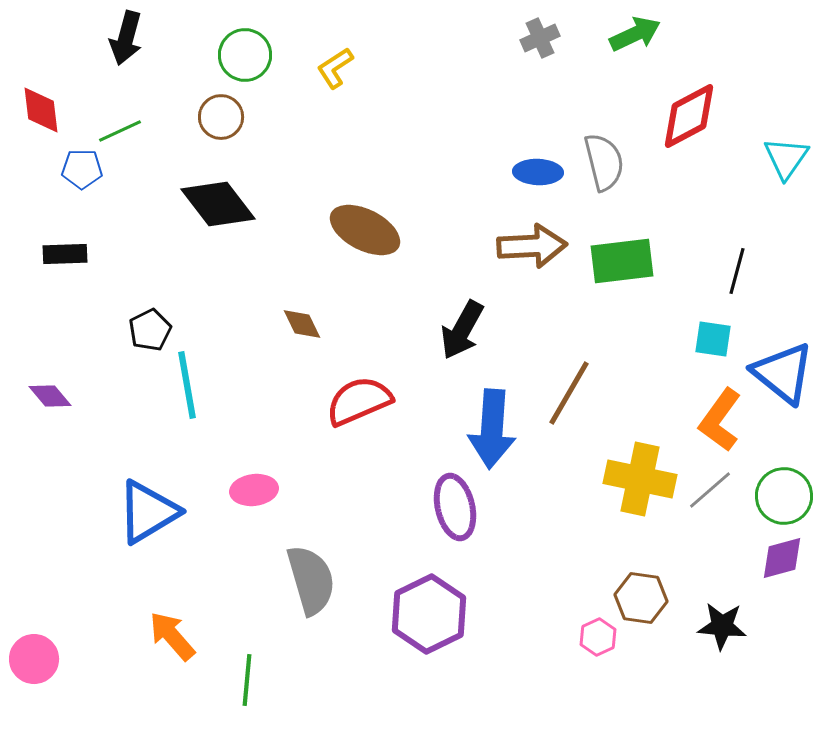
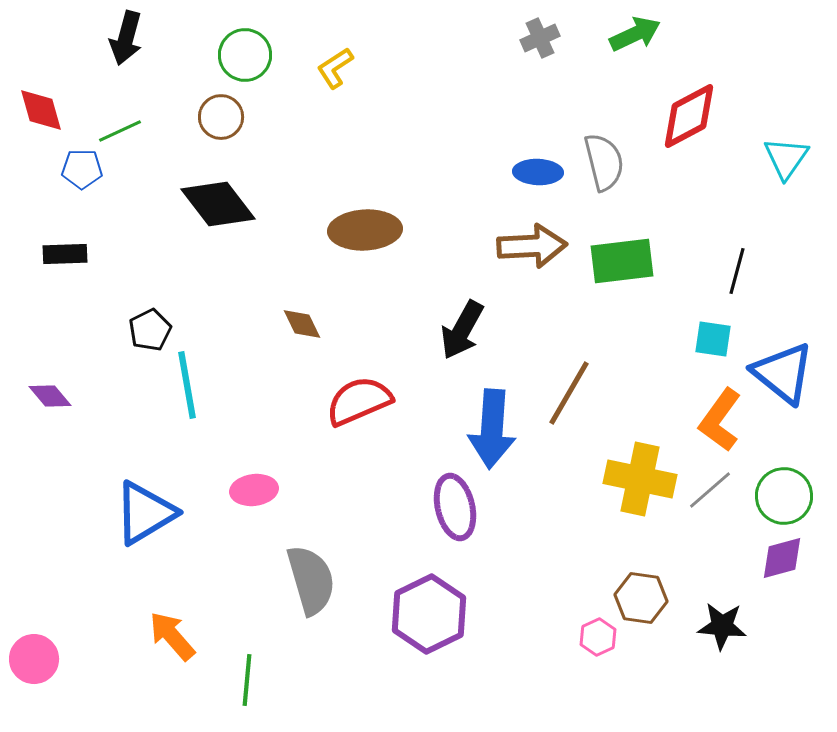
red diamond at (41, 110): rotated 9 degrees counterclockwise
brown ellipse at (365, 230): rotated 30 degrees counterclockwise
blue triangle at (148, 512): moved 3 px left, 1 px down
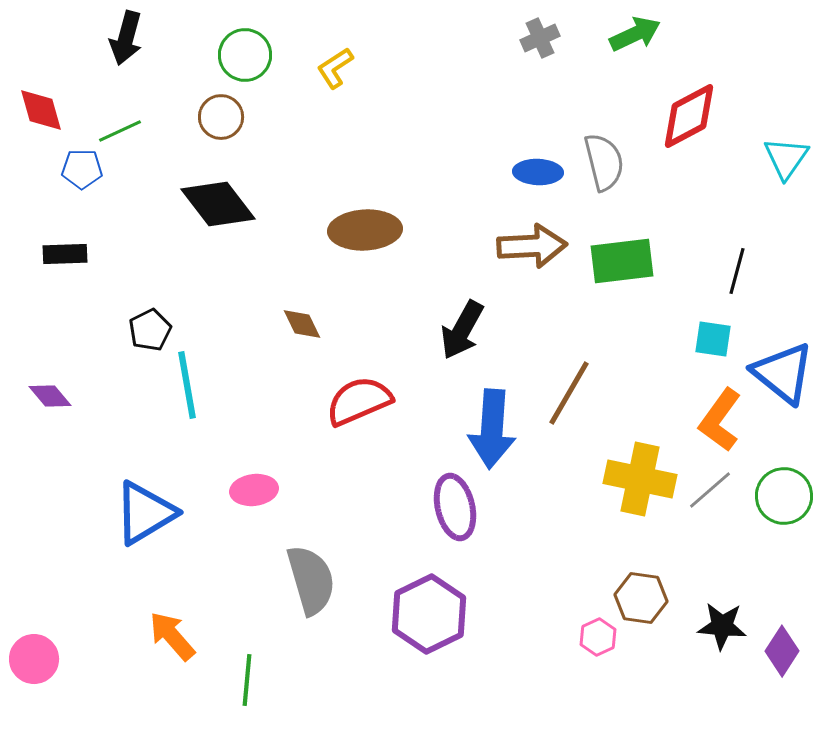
purple diamond at (782, 558): moved 93 px down; rotated 42 degrees counterclockwise
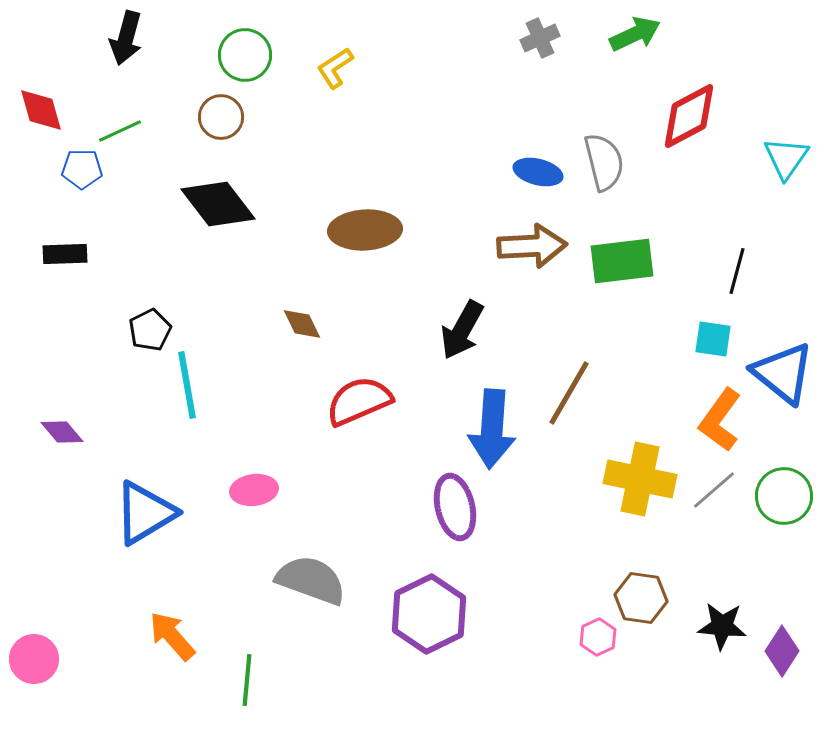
blue ellipse at (538, 172): rotated 12 degrees clockwise
purple diamond at (50, 396): moved 12 px right, 36 px down
gray line at (710, 490): moved 4 px right
gray semicircle at (311, 580): rotated 54 degrees counterclockwise
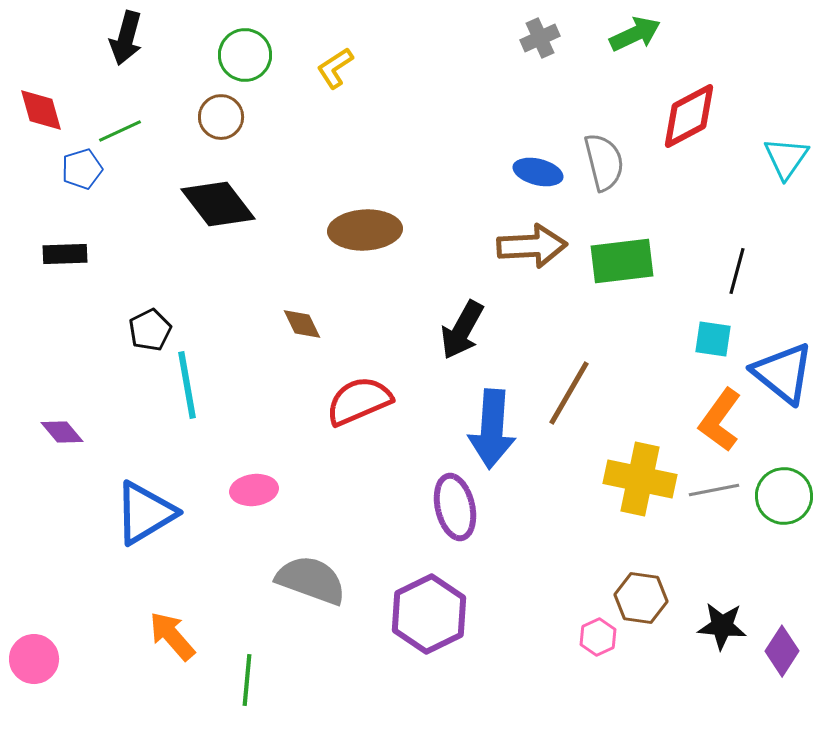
blue pentagon at (82, 169): rotated 18 degrees counterclockwise
gray line at (714, 490): rotated 30 degrees clockwise
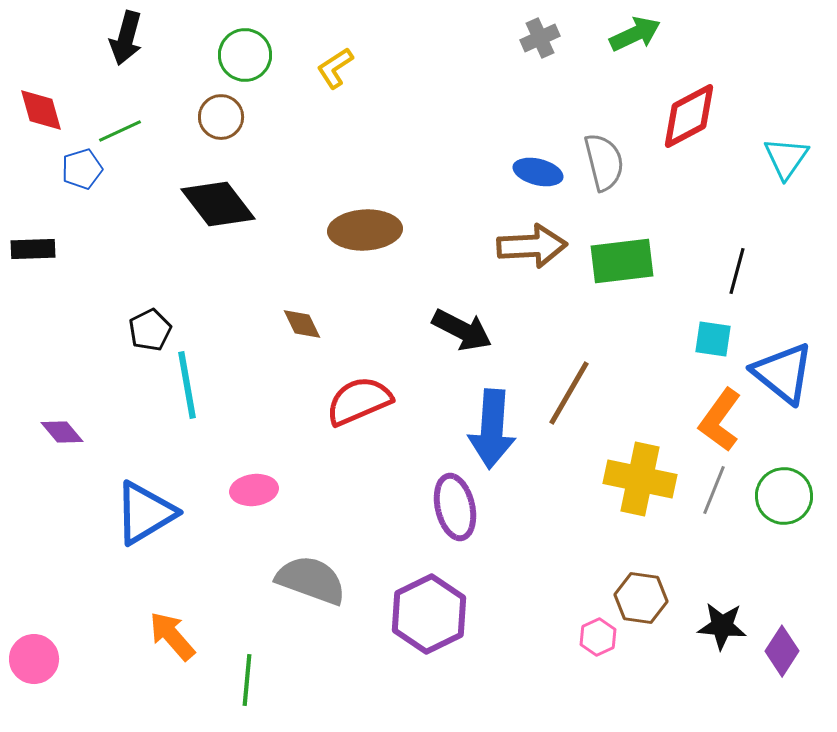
black rectangle at (65, 254): moved 32 px left, 5 px up
black arrow at (462, 330): rotated 92 degrees counterclockwise
gray line at (714, 490): rotated 57 degrees counterclockwise
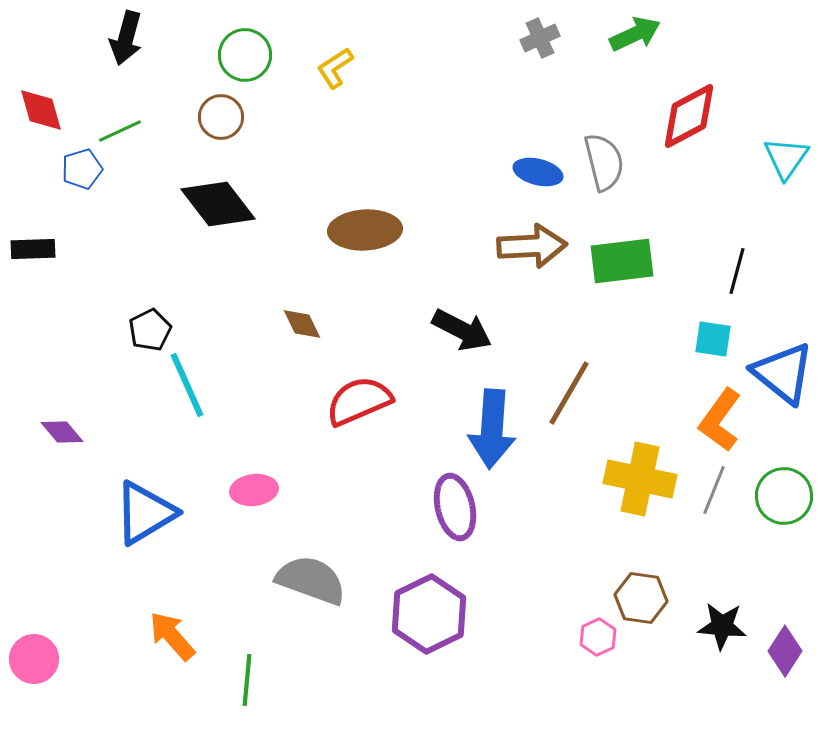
cyan line at (187, 385): rotated 14 degrees counterclockwise
purple diamond at (782, 651): moved 3 px right
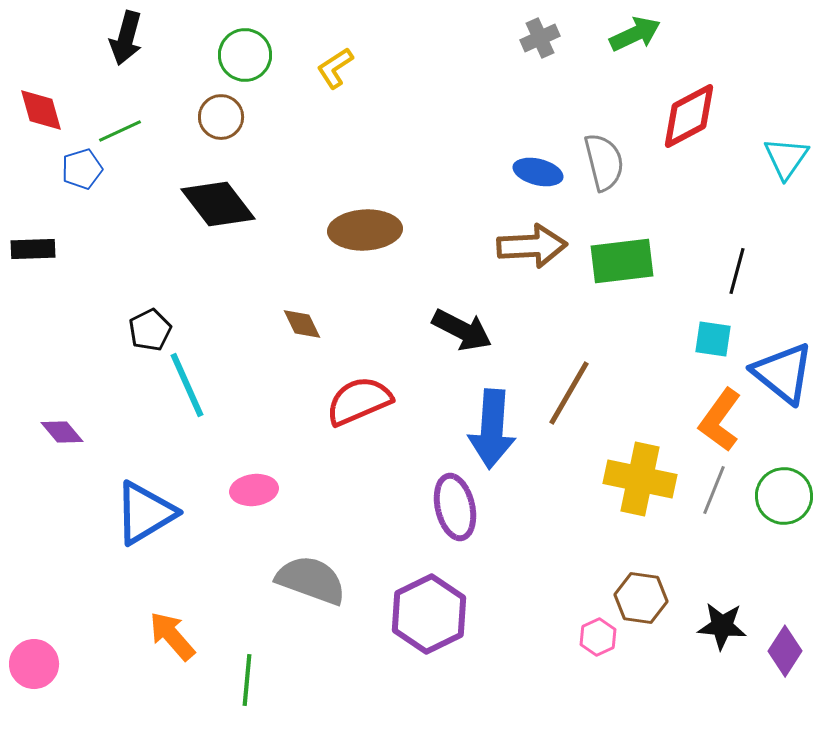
pink circle at (34, 659): moved 5 px down
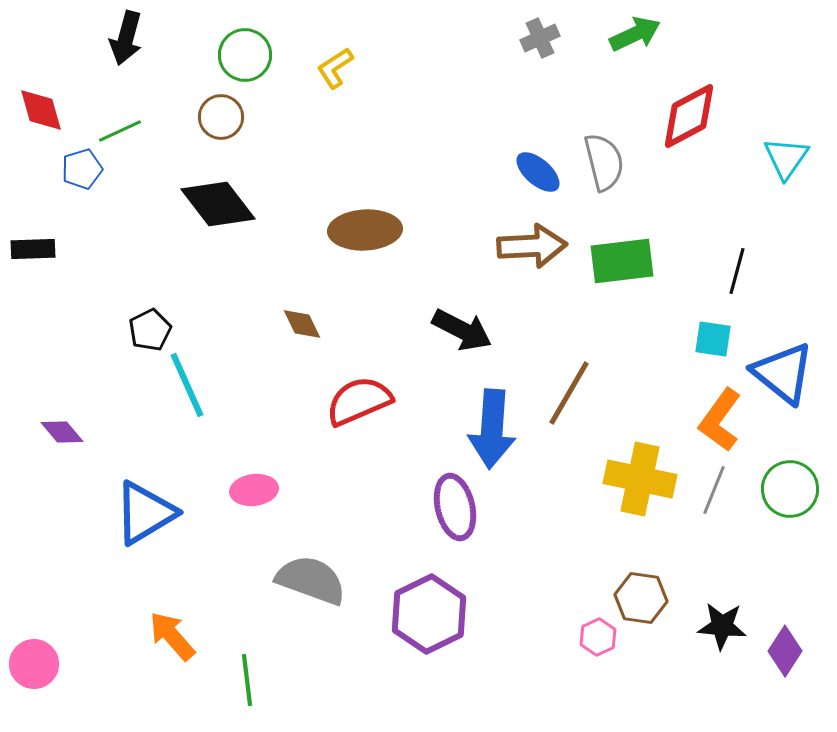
blue ellipse at (538, 172): rotated 27 degrees clockwise
green circle at (784, 496): moved 6 px right, 7 px up
green line at (247, 680): rotated 12 degrees counterclockwise
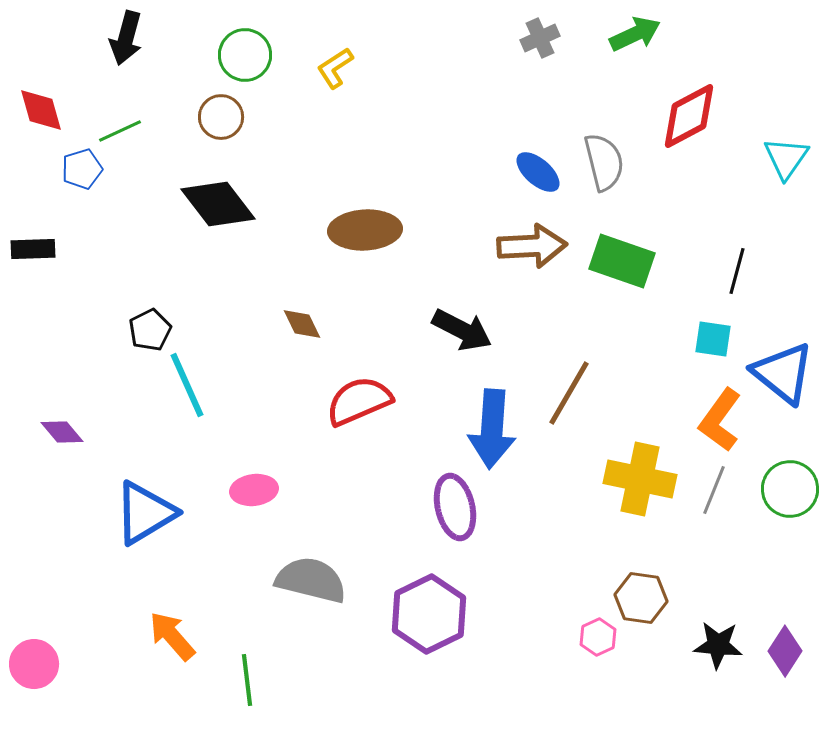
green rectangle at (622, 261): rotated 26 degrees clockwise
gray semicircle at (311, 580): rotated 6 degrees counterclockwise
black star at (722, 626): moved 4 px left, 19 px down
